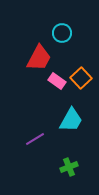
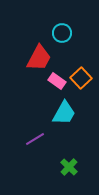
cyan trapezoid: moved 7 px left, 7 px up
green cross: rotated 24 degrees counterclockwise
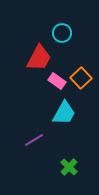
purple line: moved 1 px left, 1 px down
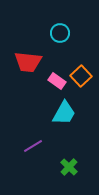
cyan circle: moved 2 px left
red trapezoid: moved 11 px left, 4 px down; rotated 68 degrees clockwise
orange square: moved 2 px up
purple line: moved 1 px left, 6 px down
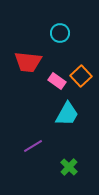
cyan trapezoid: moved 3 px right, 1 px down
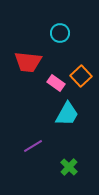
pink rectangle: moved 1 px left, 2 px down
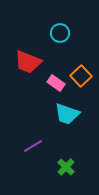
red trapezoid: rotated 16 degrees clockwise
cyan trapezoid: rotated 80 degrees clockwise
green cross: moved 3 px left
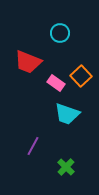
purple line: rotated 30 degrees counterclockwise
